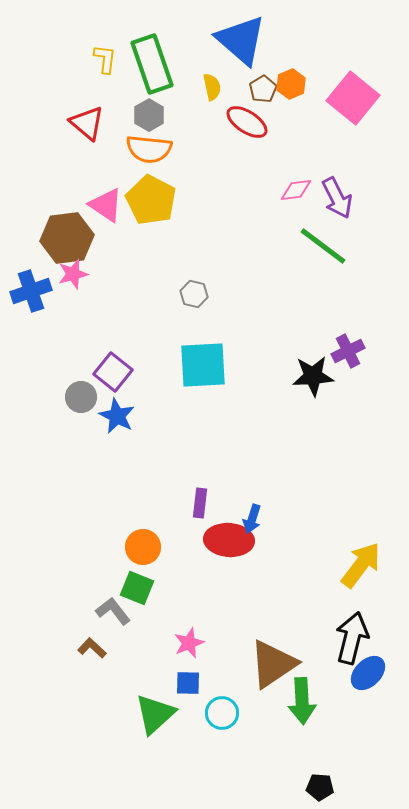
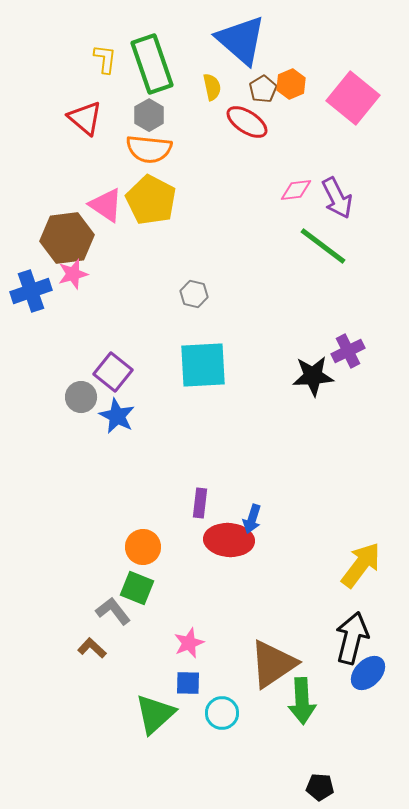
red triangle at (87, 123): moved 2 px left, 5 px up
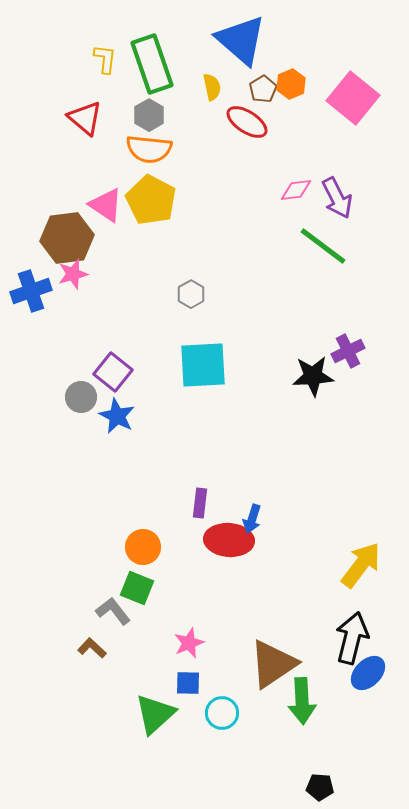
gray hexagon at (194, 294): moved 3 px left; rotated 16 degrees clockwise
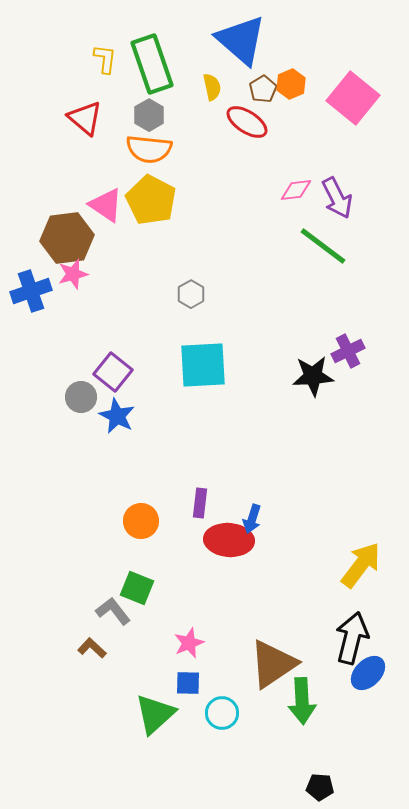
orange circle at (143, 547): moved 2 px left, 26 px up
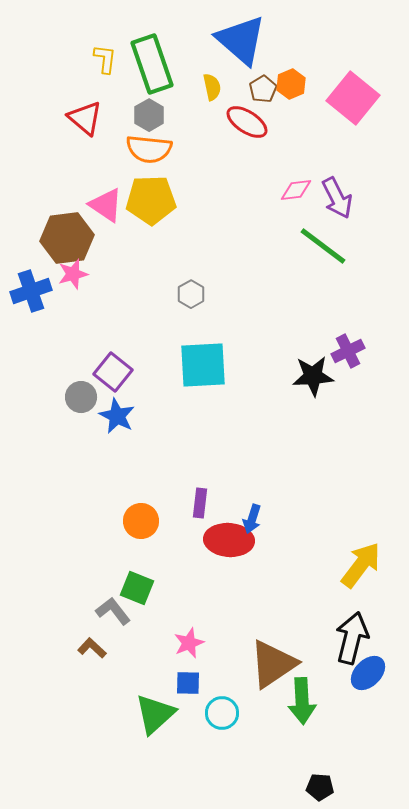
yellow pentagon at (151, 200): rotated 30 degrees counterclockwise
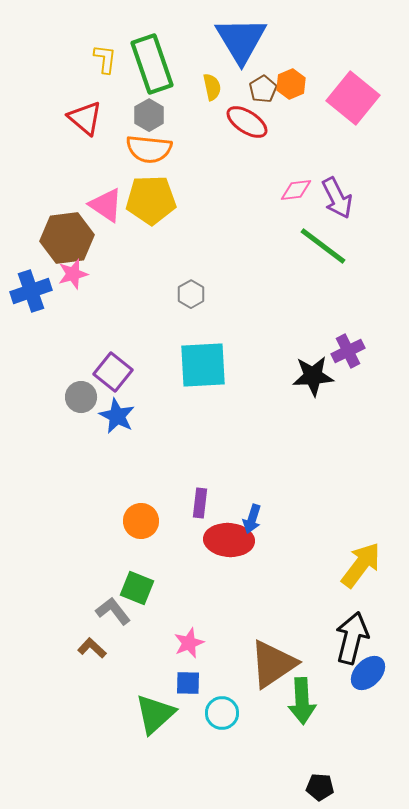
blue triangle at (241, 40): rotated 18 degrees clockwise
